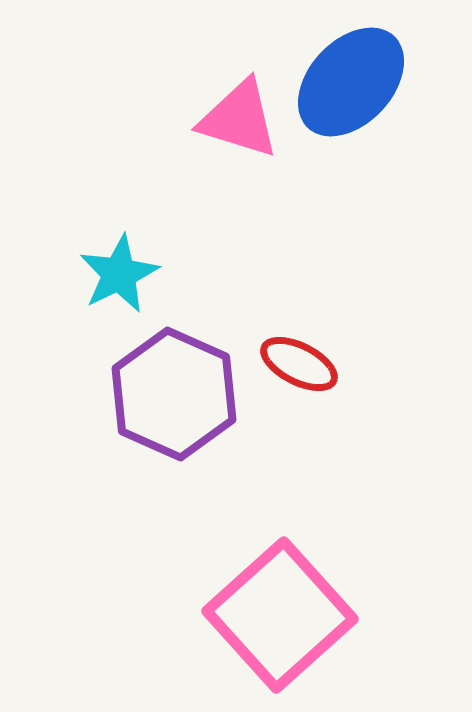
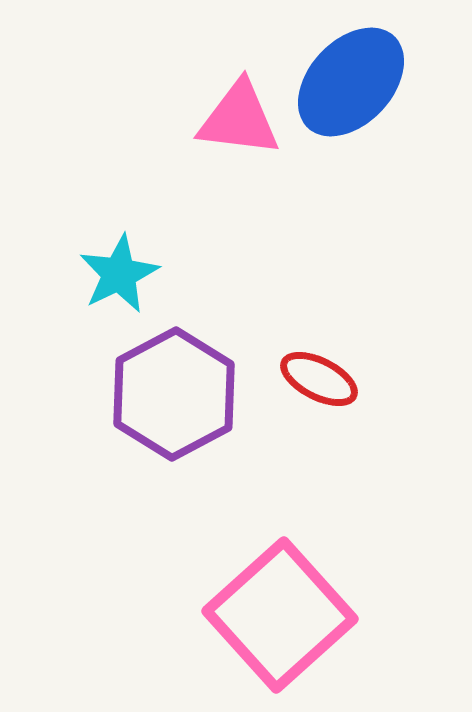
pink triangle: rotated 10 degrees counterclockwise
red ellipse: moved 20 px right, 15 px down
purple hexagon: rotated 8 degrees clockwise
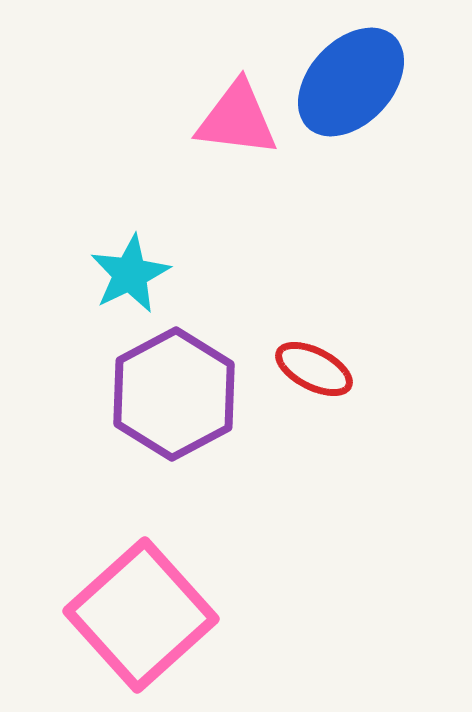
pink triangle: moved 2 px left
cyan star: moved 11 px right
red ellipse: moved 5 px left, 10 px up
pink square: moved 139 px left
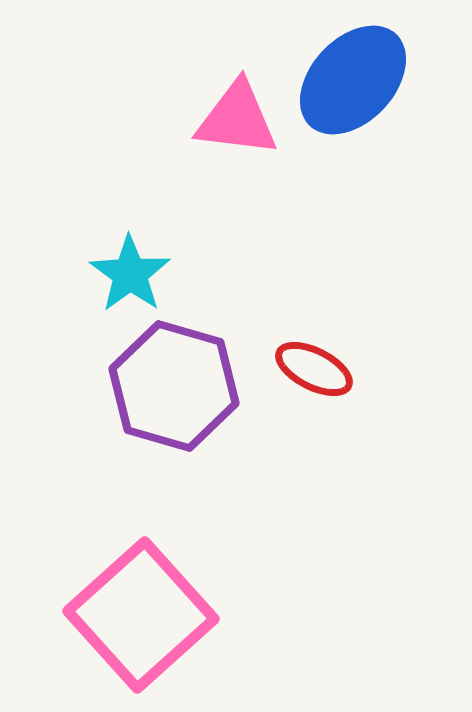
blue ellipse: moved 2 px right, 2 px up
cyan star: rotated 10 degrees counterclockwise
purple hexagon: moved 8 px up; rotated 16 degrees counterclockwise
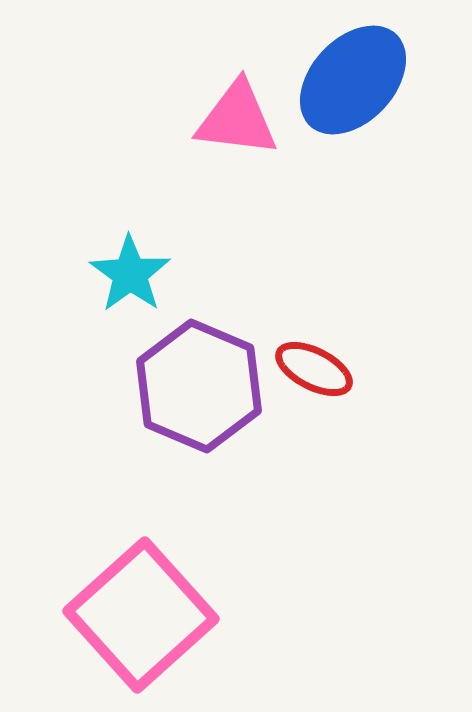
purple hexagon: moved 25 px right; rotated 7 degrees clockwise
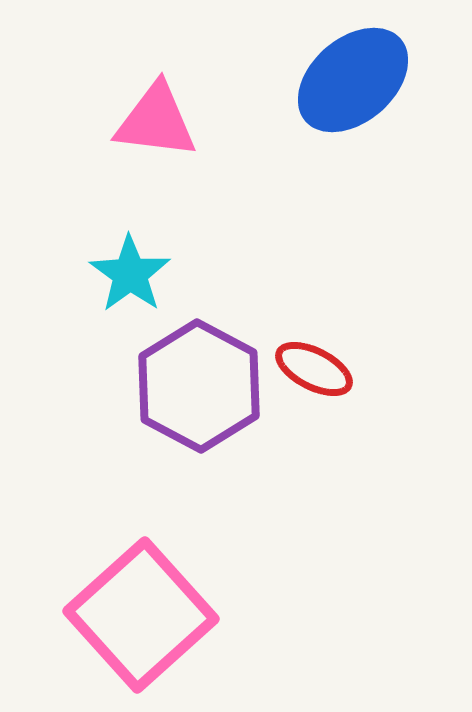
blue ellipse: rotated 6 degrees clockwise
pink triangle: moved 81 px left, 2 px down
purple hexagon: rotated 5 degrees clockwise
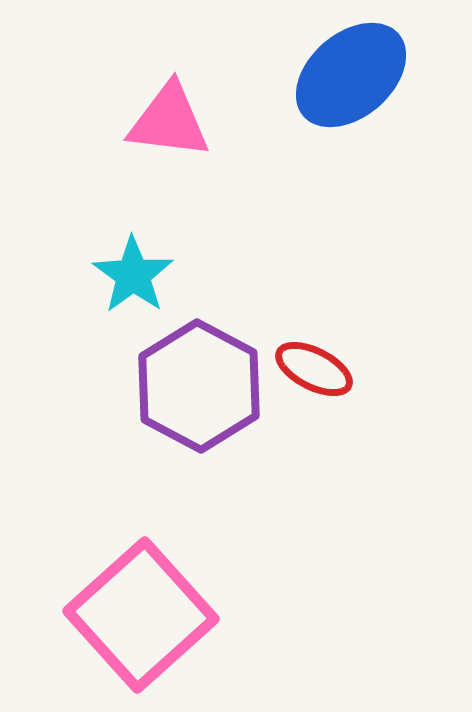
blue ellipse: moved 2 px left, 5 px up
pink triangle: moved 13 px right
cyan star: moved 3 px right, 1 px down
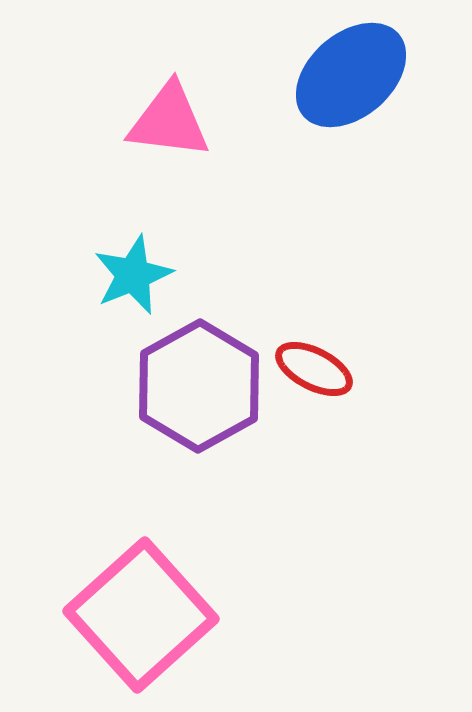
cyan star: rotated 14 degrees clockwise
purple hexagon: rotated 3 degrees clockwise
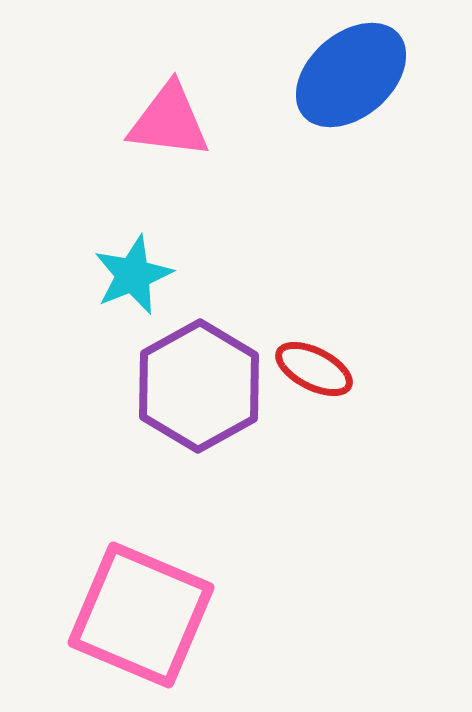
pink square: rotated 25 degrees counterclockwise
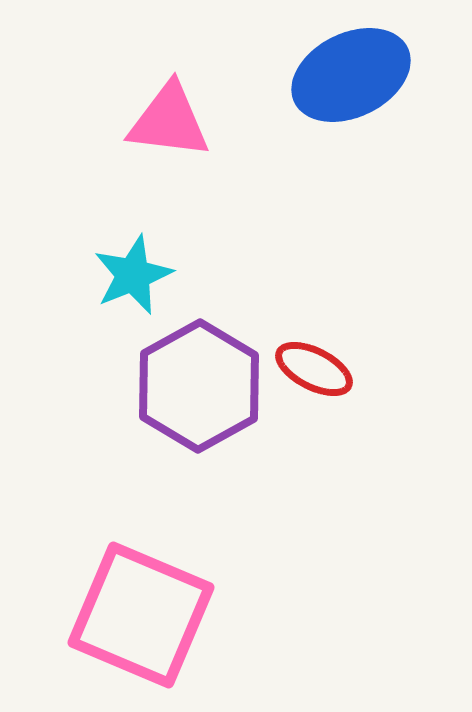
blue ellipse: rotated 15 degrees clockwise
